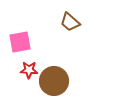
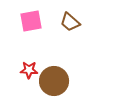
pink square: moved 11 px right, 21 px up
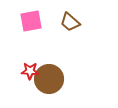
red star: moved 1 px right, 1 px down
brown circle: moved 5 px left, 2 px up
